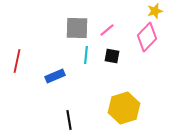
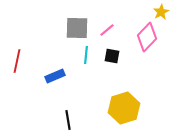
yellow star: moved 6 px right, 1 px down; rotated 14 degrees counterclockwise
black line: moved 1 px left
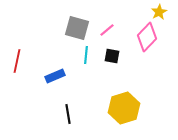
yellow star: moved 2 px left
gray square: rotated 15 degrees clockwise
black line: moved 6 px up
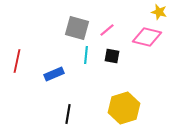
yellow star: rotated 28 degrees counterclockwise
pink diamond: rotated 60 degrees clockwise
blue rectangle: moved 1 px left, 2 px up
black line: rotated 18 degrees clockwise
